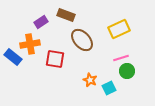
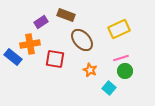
green circle: moved 2 px left
orange star: moved 10 px up
cyan square: rotated 24 degrees counterclockwise
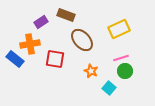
blue rectangle: moved 2 px right, 2 px down
orange star: moved 1 px right, 1 px down
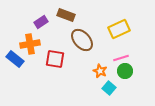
orange star: moved 9 px right
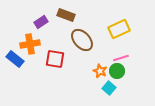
green circle: moved 8 px left
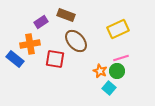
yellow rectangle: moved 1 px left
brown ellipse: moved 6 px left, 1 px down
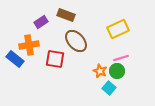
orange cross: moved 1 px left, 1 px down
